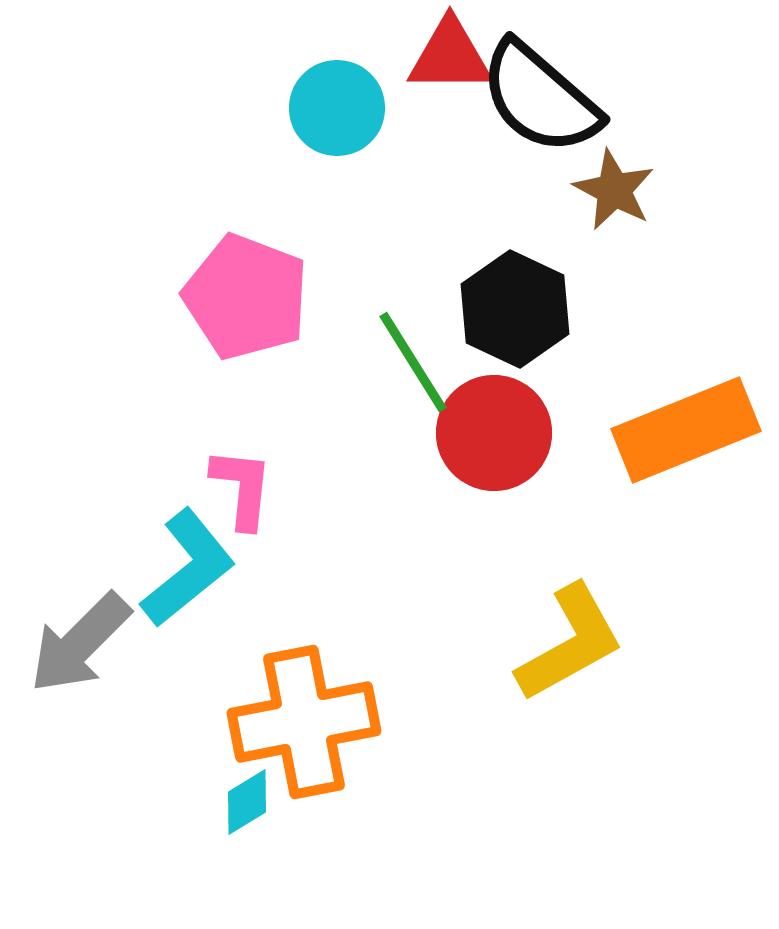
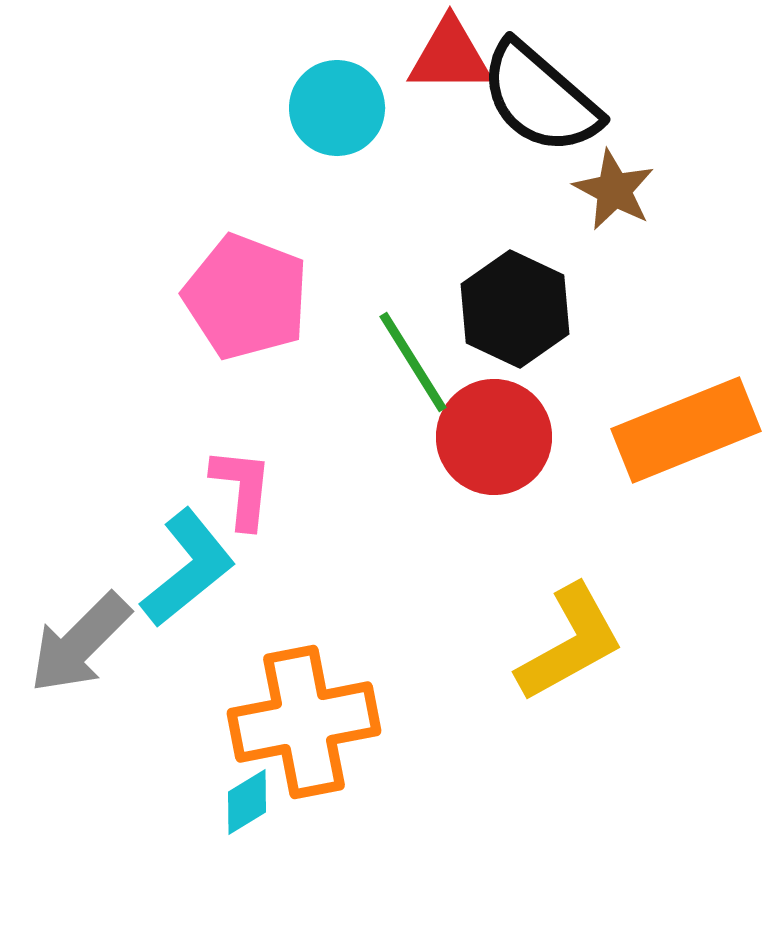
red circle: moved 4 px down
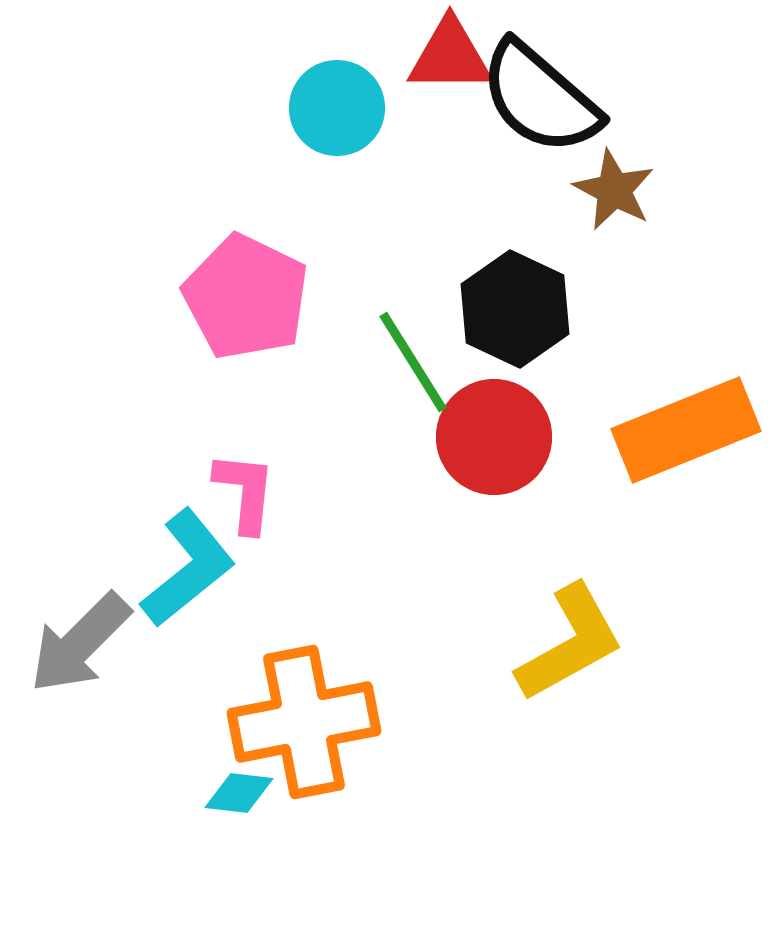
pink pentagon: rotated 5 degrees clockwise
pink L-shape: moved 3 px right, 4 px down
cyan diamond: moved 8 px left, 9 px up; rotated 38 degrees clockwise
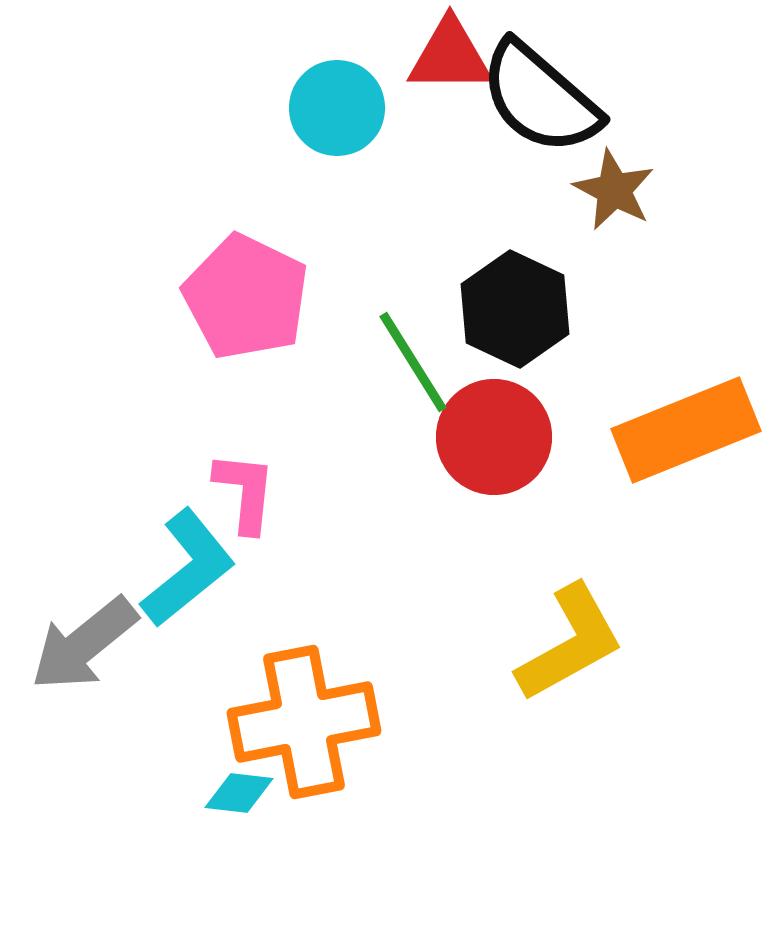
gray arrow: moved 4 px right, 1 px down; rotated 6 degrees clockwise
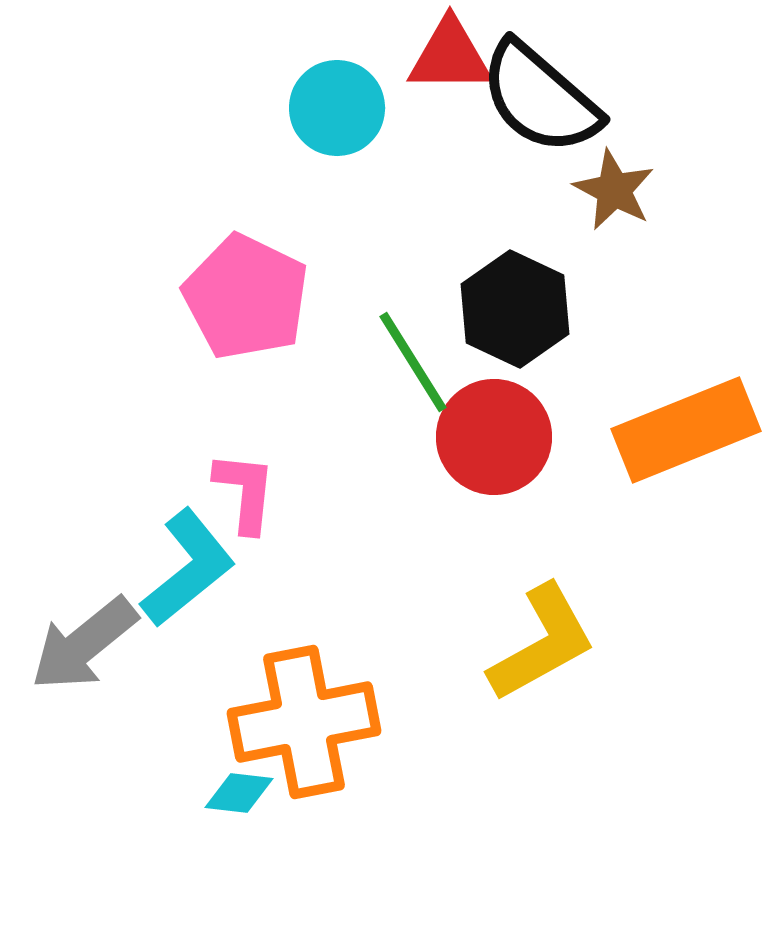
yellow L-shape: moved 28 px left
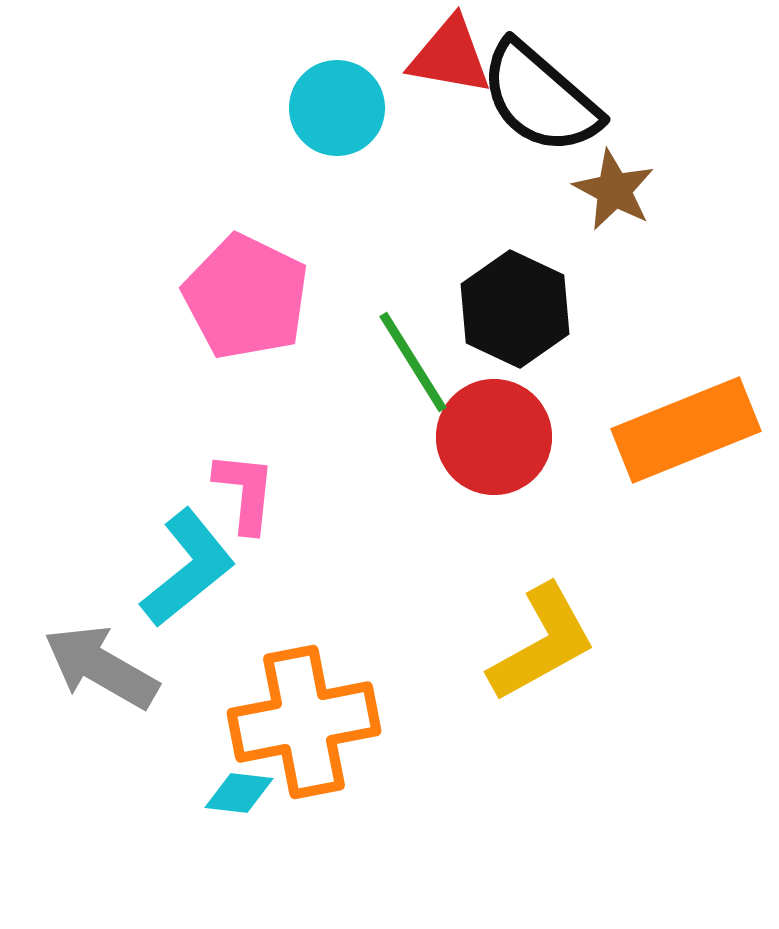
red triangle: rotated 10 degrees clockwise
gray arrow: moved 17 px right, 23 px down; rotated 69 degrees clockwise
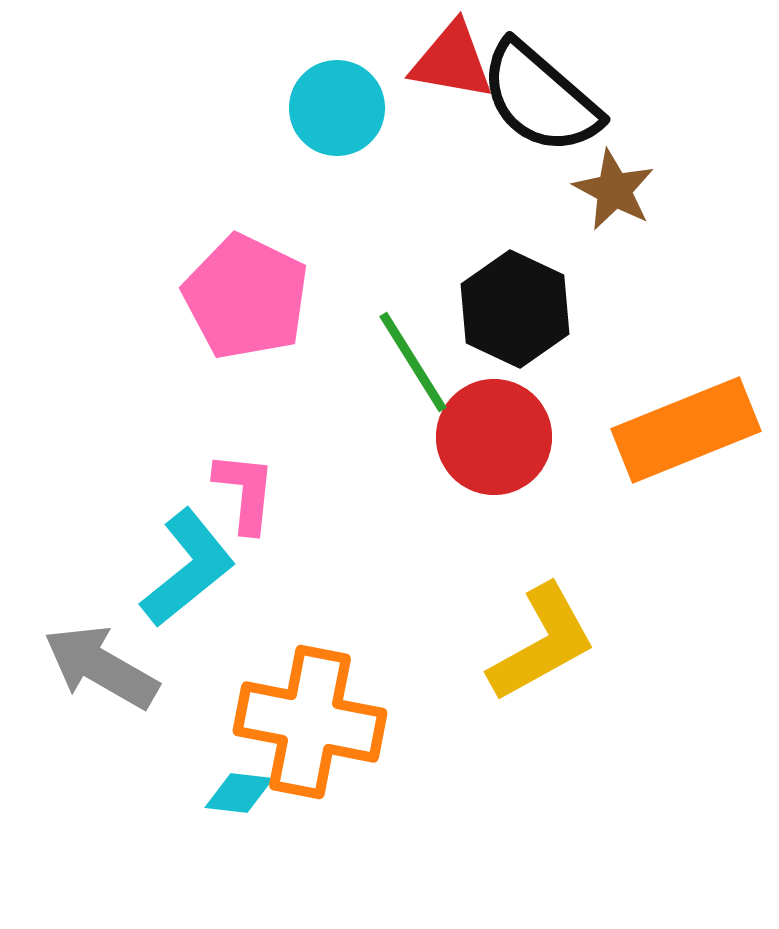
red triangle: moved 2 px right, 5 px down
orange cross: moved 6 px right; rotated 22 degrees clockwise
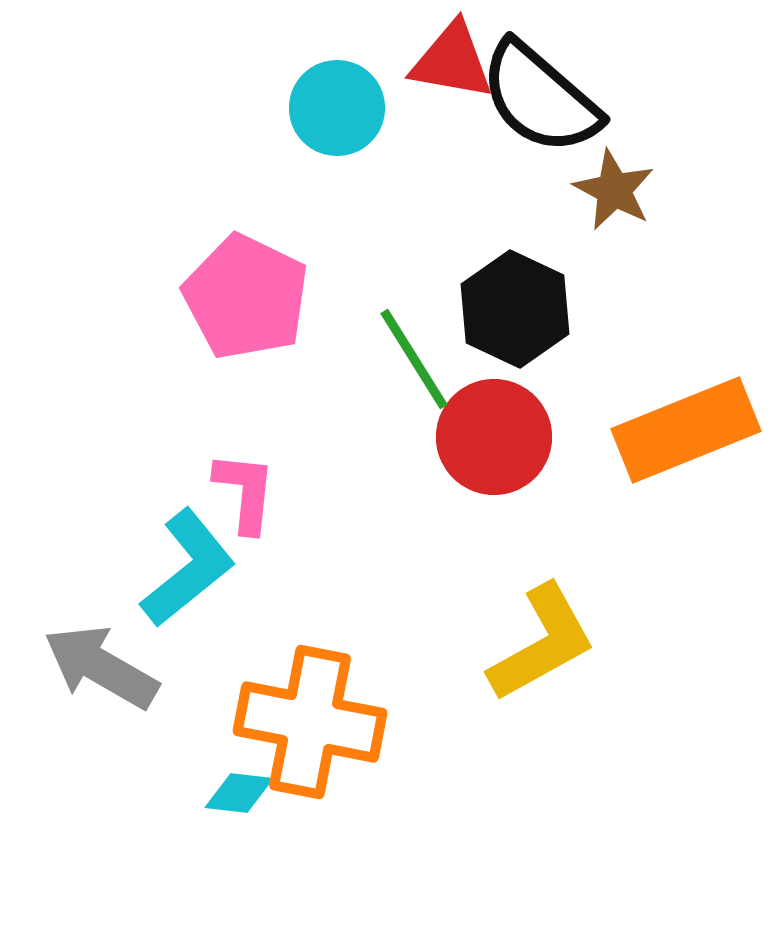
green line: moved 1 px right, 3 px up
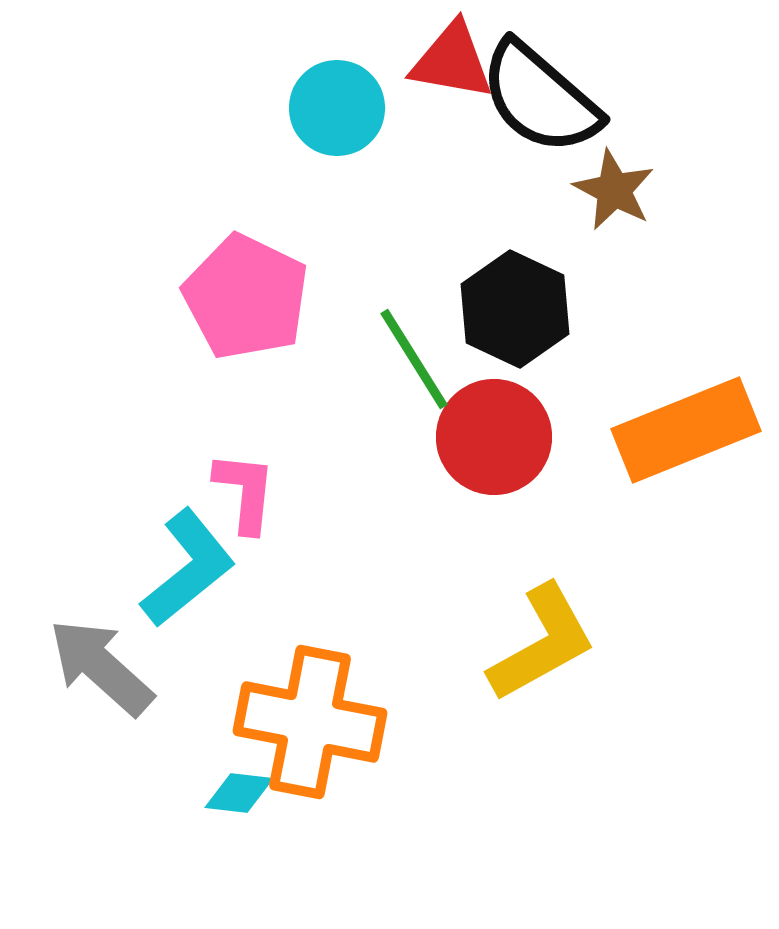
gray arrow: rotated 12 degrees clockwise
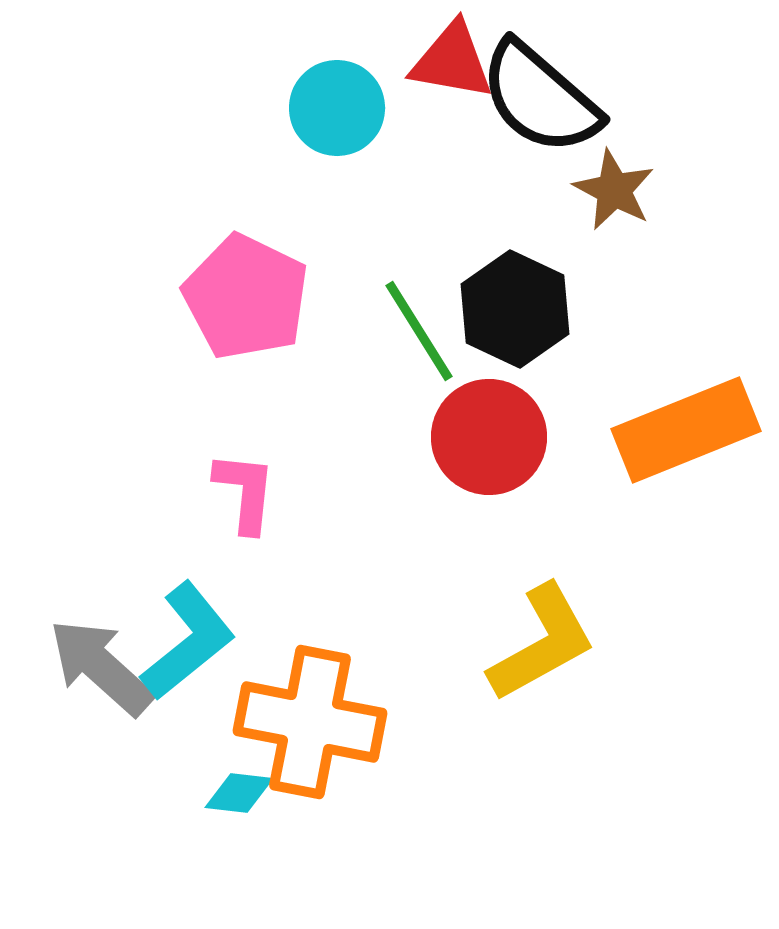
green line: moved 5 px right, 28 px up
red circle: moved 5 px left
cyan L-shape: moved 73 px down
